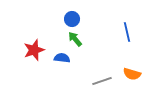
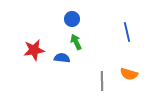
green arrow: moved 1 px right, 3 px down; rotated 14 degrees clockwise
red star: rotated 10 degrees clockwise
orange semicircle: moved 3 px left
gray line: rotated 72 degrees counterclockwise
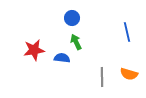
blue circle: moved 1 px up
gray line: moved 4 px up
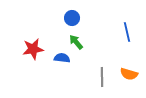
green arrow: rotated 14 degrees counterclockwise
red star: moved 1 px left, 1 px up
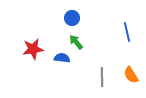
orange semicircle: moved 2 px right, 1 px down; rotated 42 degrees clockwise
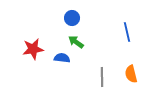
green arrow: rotated 14 degrees counterclockwise
orange semicircle: moved 1 px up; rotated 18 degrees clockwise
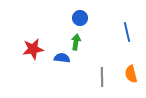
blue circle: moved 8 px right
green arrow: rotated 63 degrees clockwise
